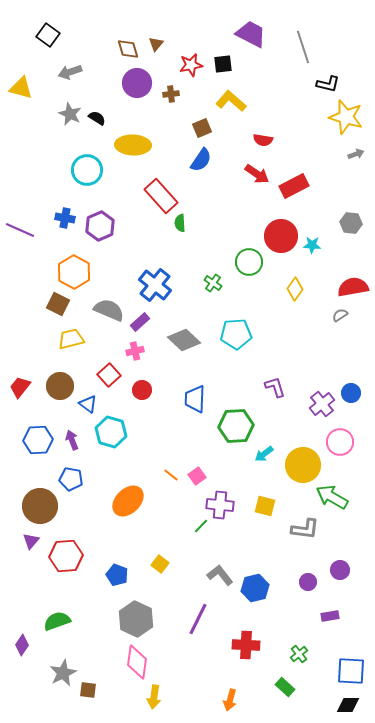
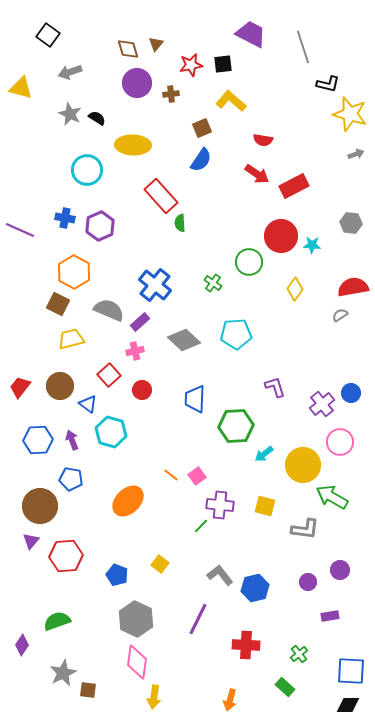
yellow star at (346, 117): moved 4 px right, 3 px up
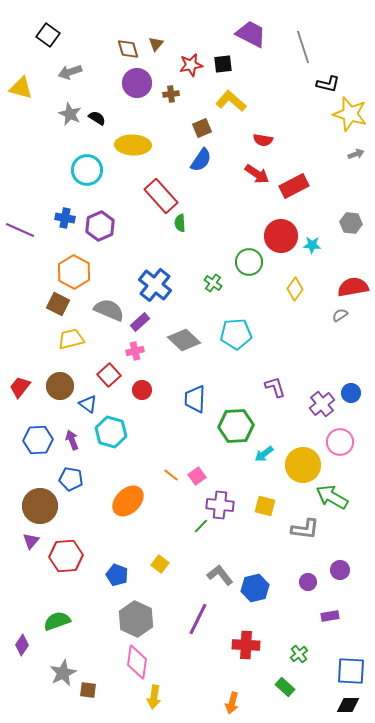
orange arrow at (230, 700): moved 2 px right, 3 px down
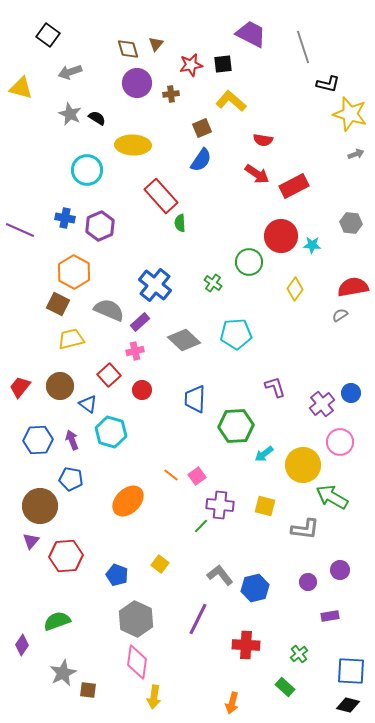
black diamond at (348, 705): rotated 15 degrees clockwise
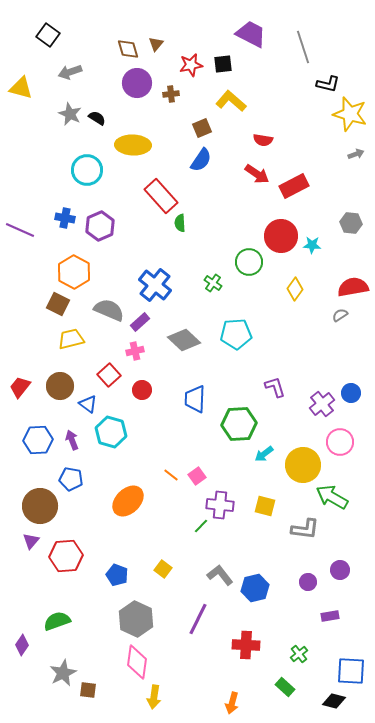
green hexagon at (236, 426): moved 3 px right, 2 px up
yellow square at (160, 564): moved 3 px right, 5 px down
black diamond at (348, 705): moved 14 px left, 4 px up
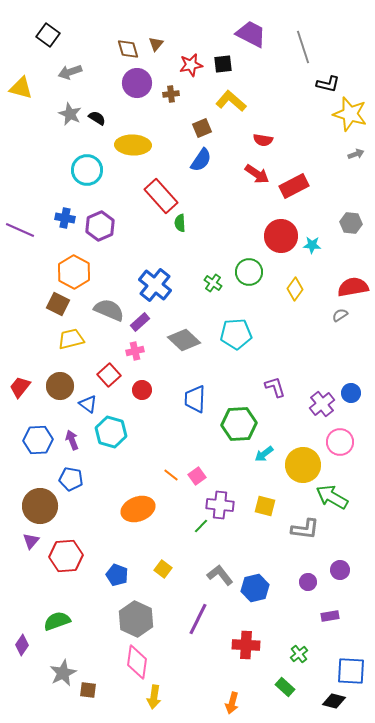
green circle at (249, 262): moved 10 px down
orange ellipse at (128, 501): moved 10 px right, 8 px down; rotated 24 degrees clockwise
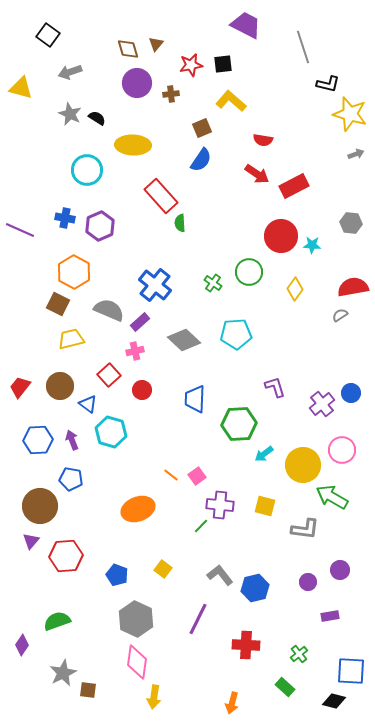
purple trapezoid at (251, 34): moved 5 px left, 9 px up
pink circle at (340, 442): moved 2 px right, 8 px down
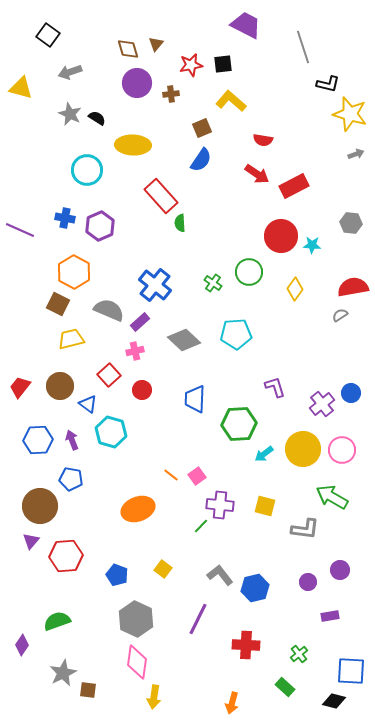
yellow circle at (303, 465): moved 16 px up
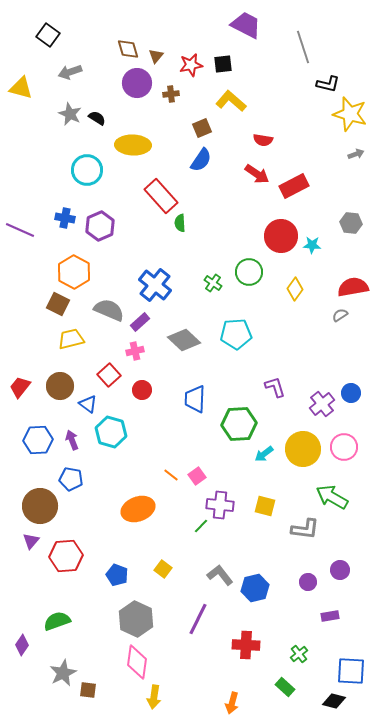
brown triangle at (156, 44): moved 12 px down
pink circle at (342, 450): moved 2 px right, 3 px up
